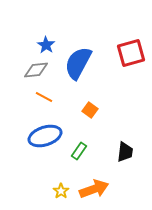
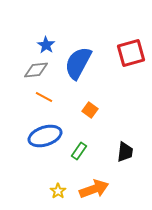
yellow star: moved 3 px left
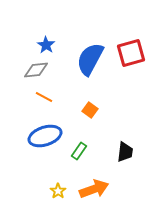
blue semicircle: moved 12 px right, 4 px up
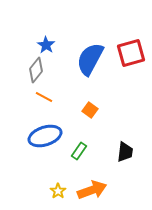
gray diamond: rotated 45 degrees counterclockwise
orange arrow: moved 2 px left, 1 px down
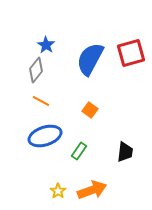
orange line: moved 3 px left, 4 px down
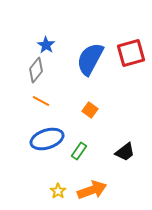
blue ellipse: moved 2 px right, 3 px down
black trapezoid: rotated 45 degrees clockwise
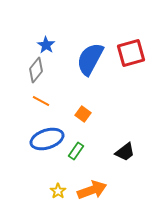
orange square: moved 7 px left, 4 px down
green rectangle: moved 3 px left
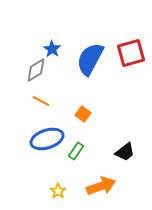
blue star: moved 6 px right, 4 px down
gray diamond: rotated 20 degrees clockwise
orange arrow: moved 9 px right, 4 px up
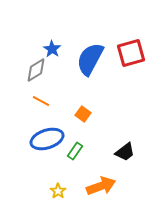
green rectangle: moved 1 px left
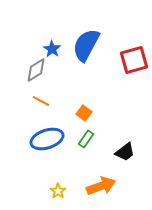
red square: moved 3 px right, 7 px down
blue semicircle: moved 4 px left, 14 px up
orange square: moved 1 px right, 1 px up
green rectangle: moved 11 px right, 12 px up
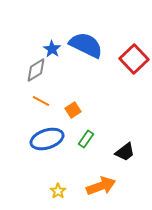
blue semicircle: rotated 88 degrees clockwise
red square: moved 1 px up; rotated 28 degrees counterclockwise
orange square: moved 11 px left, 3 px up; rotated 21 degrees clockwise
